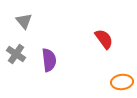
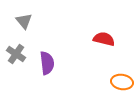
red semicircle: rotated 40 degrees counterclockwise
purple semicircle: moved 2 px left, 3 px down
orange ellipse: rotated 15 degrees clockwise
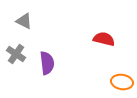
gray triangle: rotated 24 degrees counterclockwise
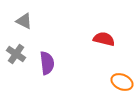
orange ellipse: rotated 15 degrees clockwise
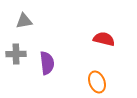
gray triangle: rotated 36 degrees counterclockwise
gray cross: rotated 36 degrees counterclockwise
orange ellipse: moved 25 px left; rotated 45 degrees clockwise
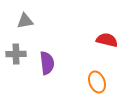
gray triangle: moved 1 px right
red semicircle: moved 3 px right, 1 px down
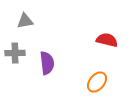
gray cross: moved 1 px left, 1 px up
orange ellipse: rotated 60 degrees clockwise
